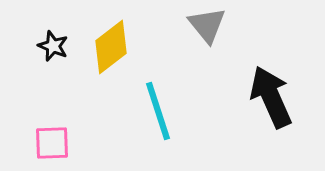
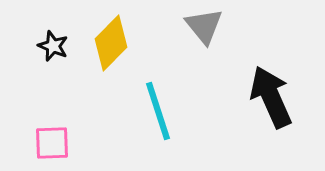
gray triangle: moved 3 px left, 1 px down
yellow diamond: moved 4 px up; rotated 8 degrees counterclockwise
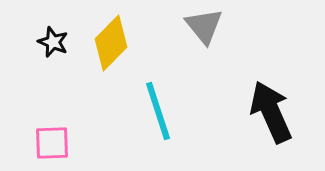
black star: moved 4 px up
black arrow: moved 15 px down
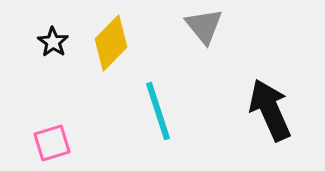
black star: rotated 12 degrees clockwise
black arrow: moved 1 px left, 2 px up
pink square: rotated 15 degrees counterclockwise
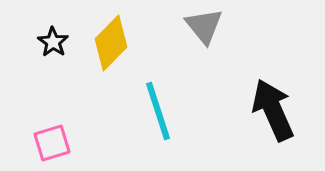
black arrow: moved 3 px right
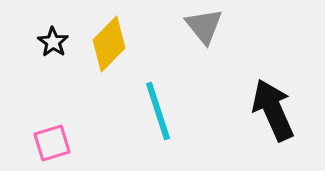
yellow diamond: moved 2 px left, 1 px down
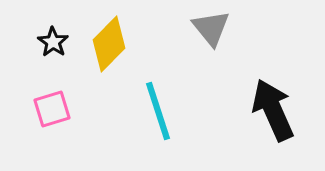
gray triangle: moved 7 px right, 2 px down
pink square: moved 34 px up
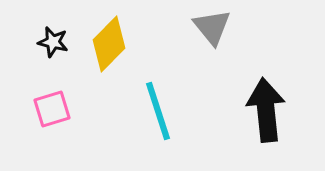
gray triangle: moved 1 px right, 1 px up
black star: rotated 20 degrees counterclockwise
black arrow: moved 7 px left; rotated 18 degrees clockwise
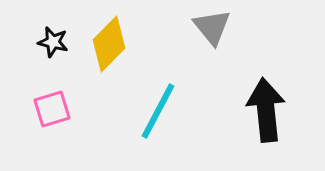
cyan line: rotated 46 degrees clockwise
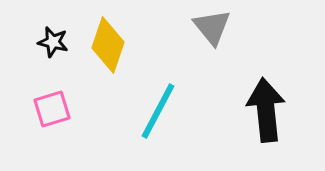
yellow diamond: moved 1 px left, 1 px down; rotated 26 degrees counterclockwise
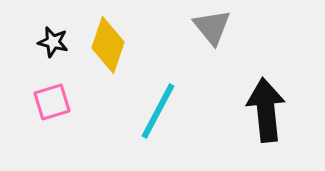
pink square: moved 7 px up
